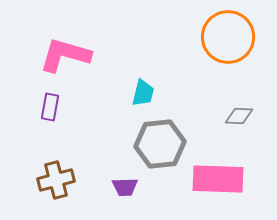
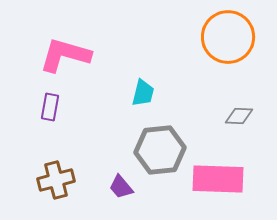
gray hexagon: moved 6 px down
purple trapezoid: moved 4 px left; rotated 52 degrees clockwise
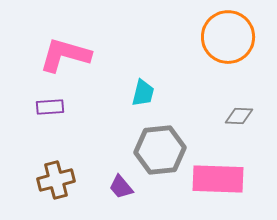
purple rectangle: rotated 76 degrees clockwise
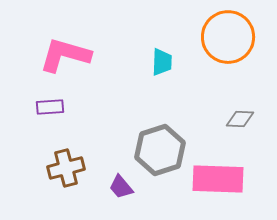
cyan trapezoid: moved 19 px right, 31 px up; rotated 12 degrees counterclockwise
gray diamond: moved 1 px right, 3 px down
gray hexagon: rotated 12 degrees counterclockwise
brown cross: moved 10 px right, 12 px up
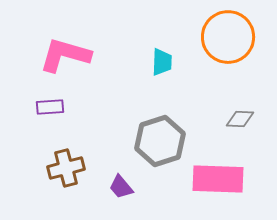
gray hexagon: moved 9 px up
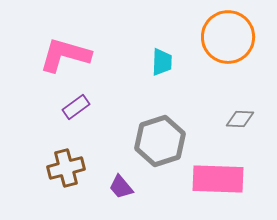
purple rectangle: moved 26 px right; rotated 32 degrees counterclockwise
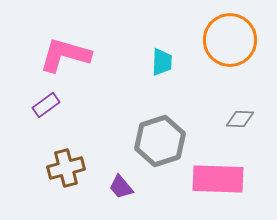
orange circle: moved 2 px right, 3 px down
purple rectangle: moved 30 px left, 2 px up
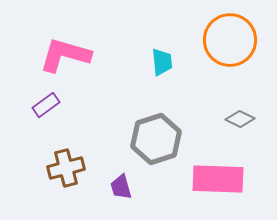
cyan trapezoid: rotated 8 degrees counterclockwise
gray diamond: rotated 24 degrees clockwise
gray hexagon: moved 4 px left, 2 px up
purple trapezoid: rotated 24 degrees clockwise
